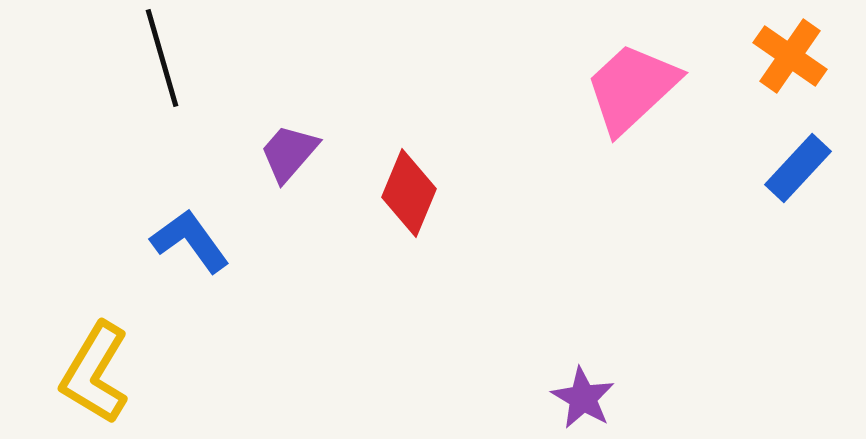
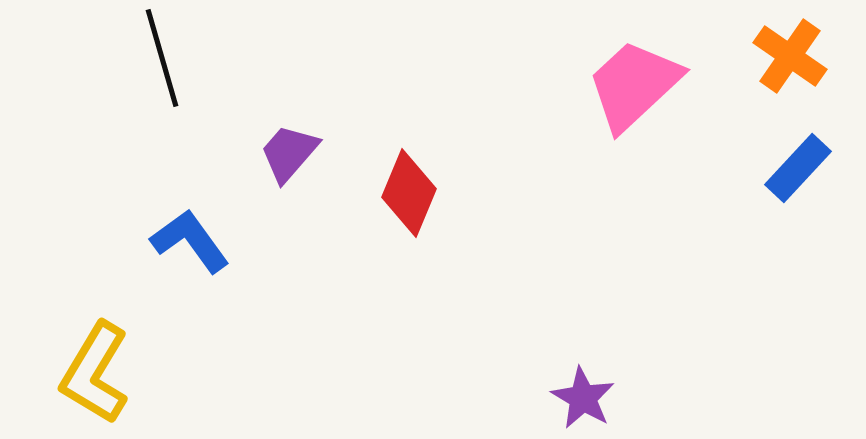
pink trapezoid: moved 2 px right, 3 px up
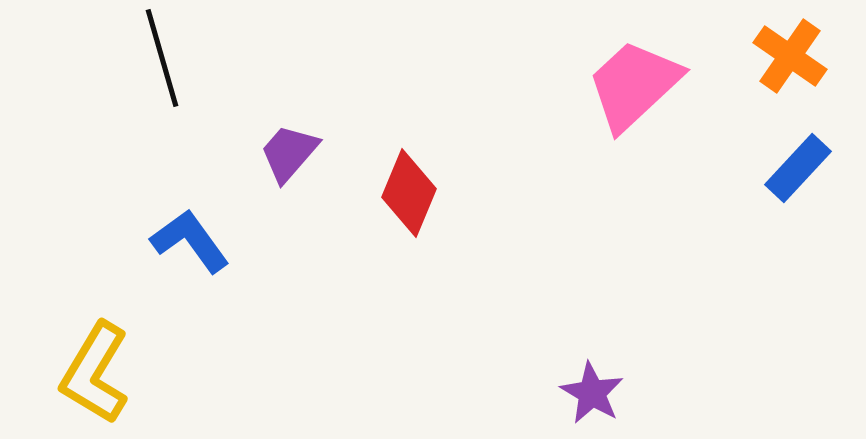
purple star: moved 9 px right, 5 px up
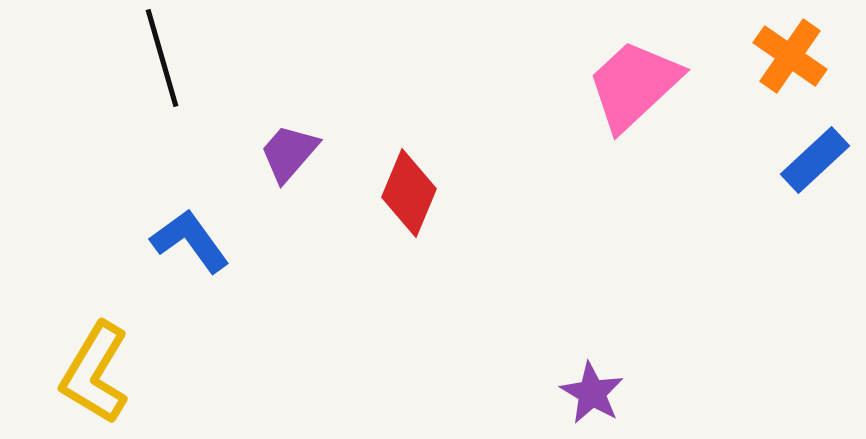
blue rectangle: moved 17 px right, 8 px up; rotated 4 degrees clockwise
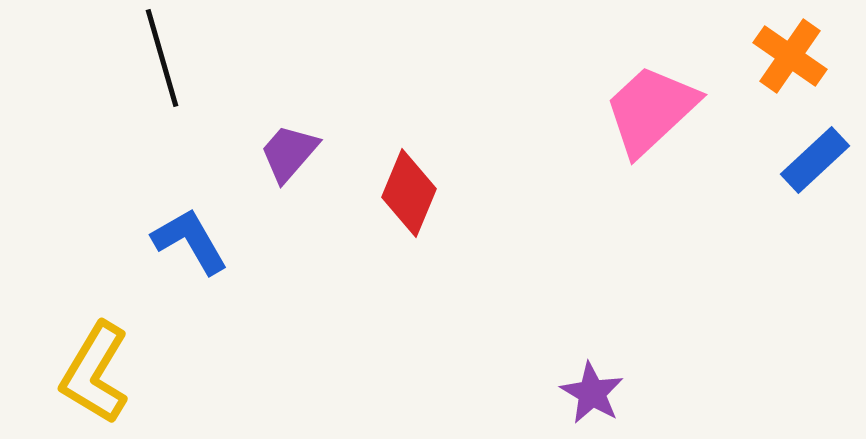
pink trapezoid: moved 17 px right, 25 px down
blue L-shape: rotated 6 degrees clockwise
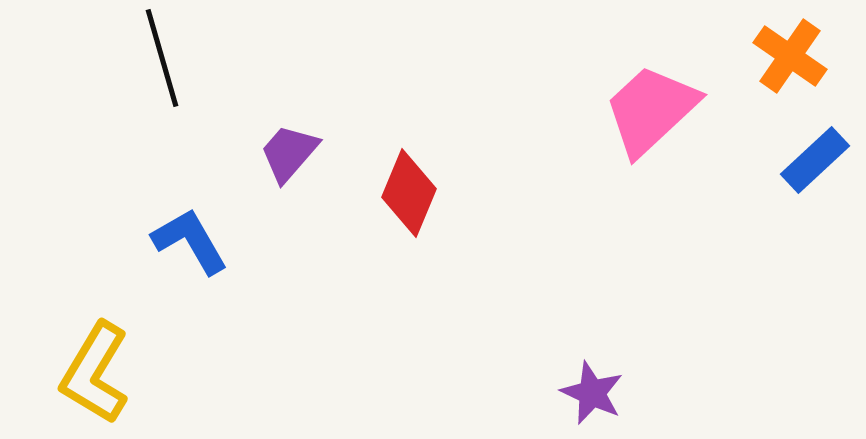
purple star: rotated 6 degrees counterclockwise
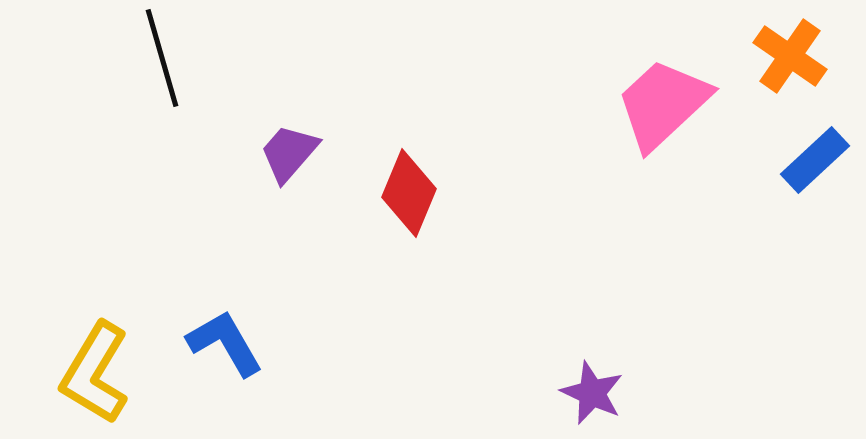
pink trapezoid: moved 12 px right, 6 px up
blue L-shape: moved 35 px right, 102 px down
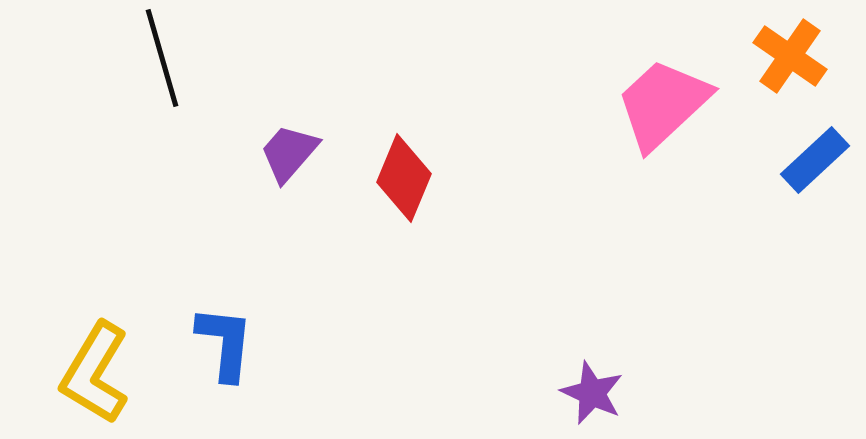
red diamond: moved 5 px left, 15 px up
blue L-shape: rotated 36 degrees clockwise
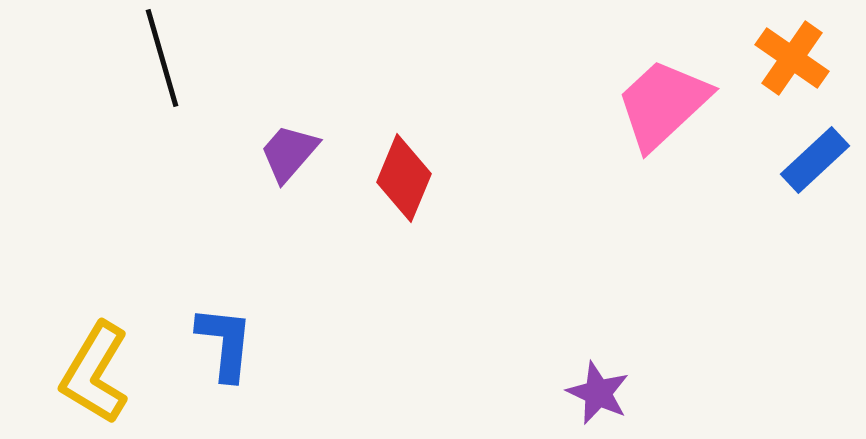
orange cross: moved 2 px right, 2 px down
purple star: moved 6 px right
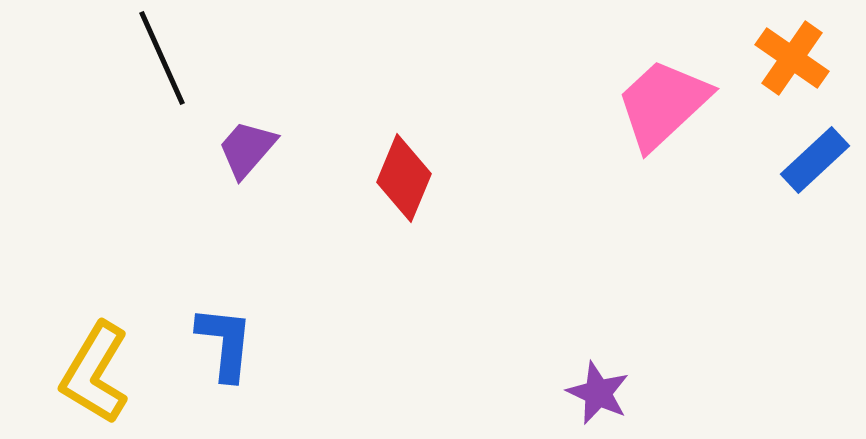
black line: rotated 8 degrees counterclockwise
purple trapezoid: moved 42 px left, 4 px up
